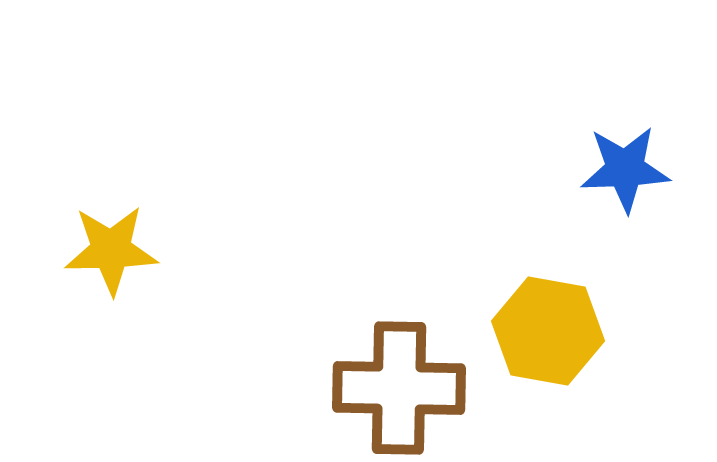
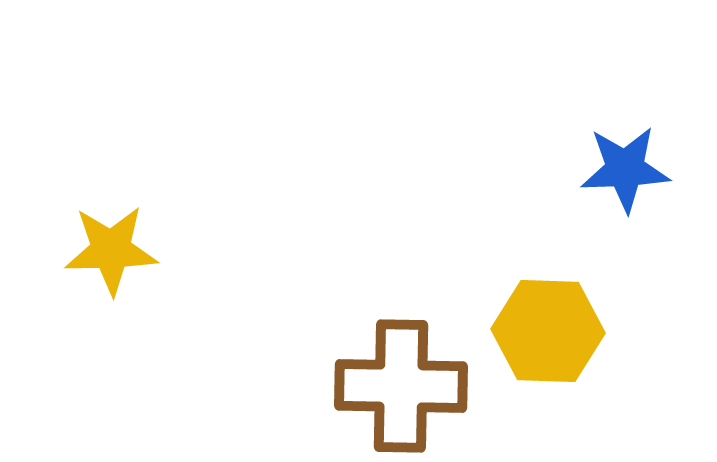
yellow hexagon: rotated 8 degrees counterclockwise
brown cross: moved 2 px right, 2 px up
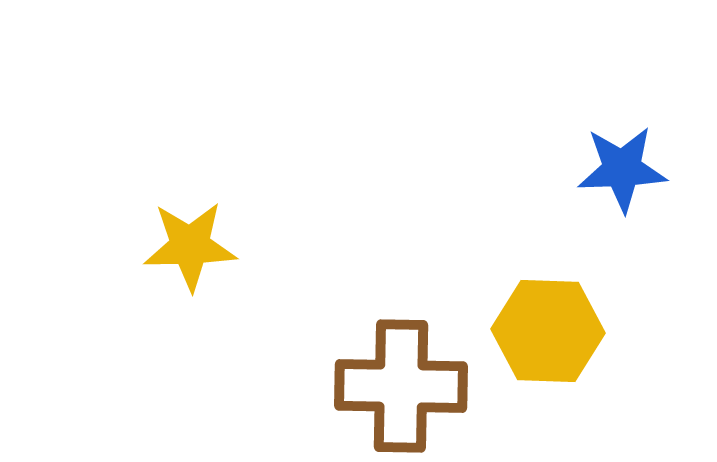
blue star: moved 3 px left
yellow star: moved 79 px right, 4 px up
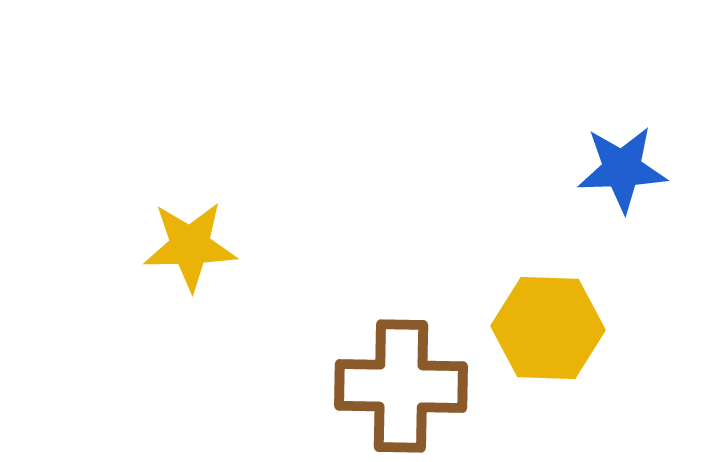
yellow hexagon: moved 3 px up
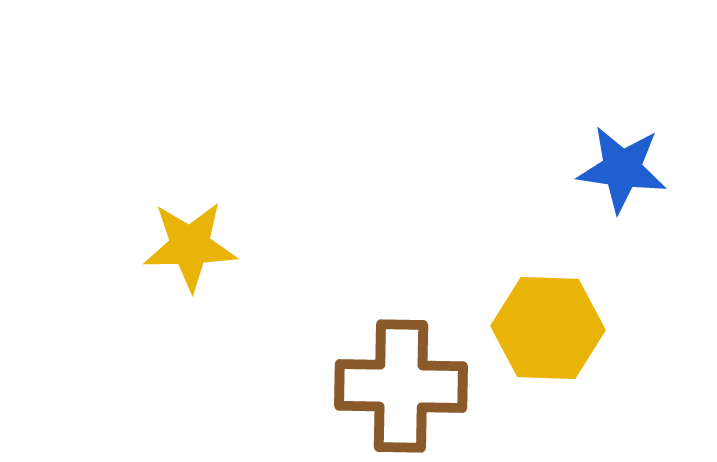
blue star: rotated 10 degrees clockwise
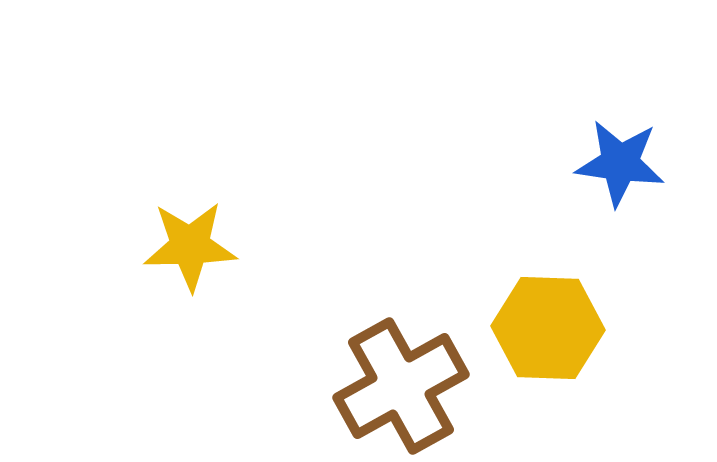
blue star: moved 2 px left, 6 px up
brown cross: rotated 30 degrees counterclockwise
